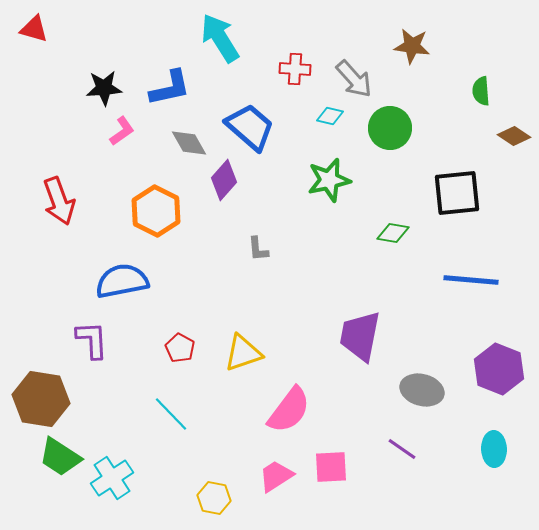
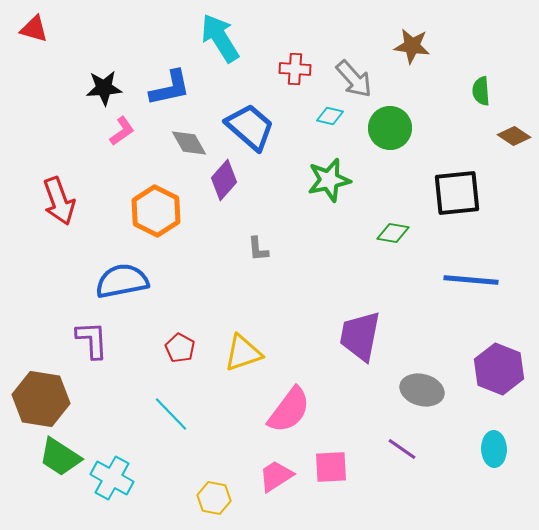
cyan cross: rotated 27 degrees counterclockwise
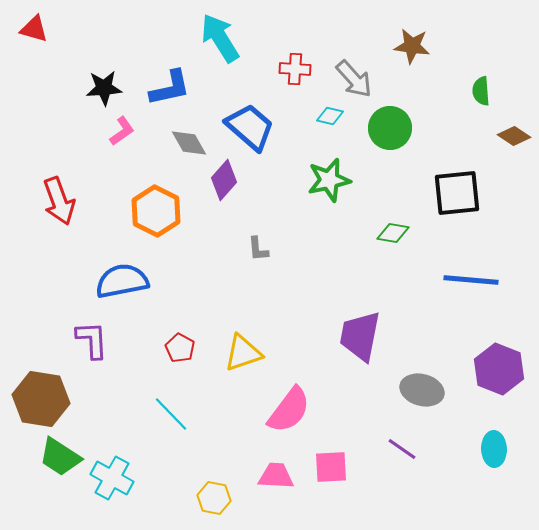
pink trapezoid: rotated 36 degrees clockwise
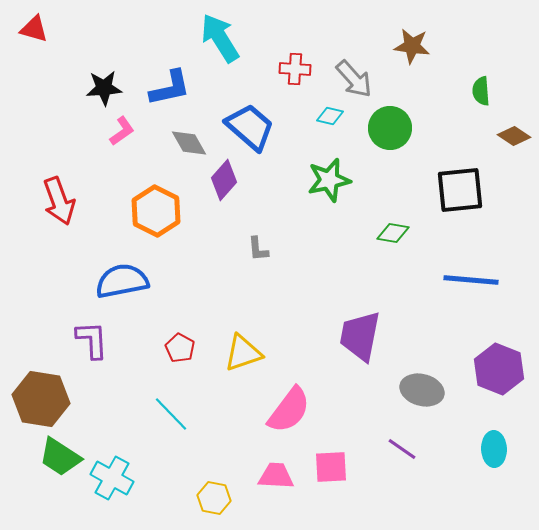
black square: moved 3 px right, 3 px up
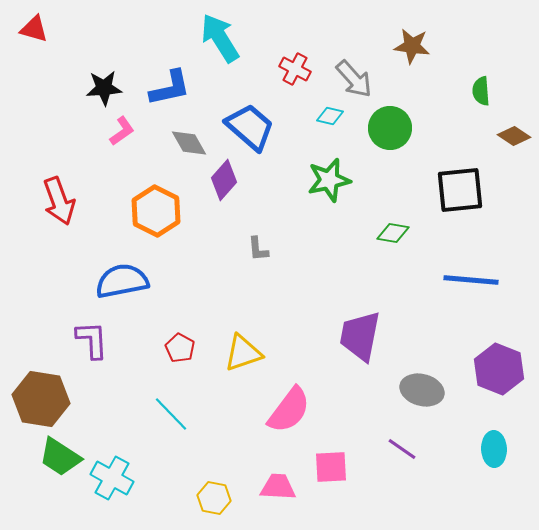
red cross: rotated 24 degrees clockwise
pink trapezoid: moved 2 px right, 11 px down
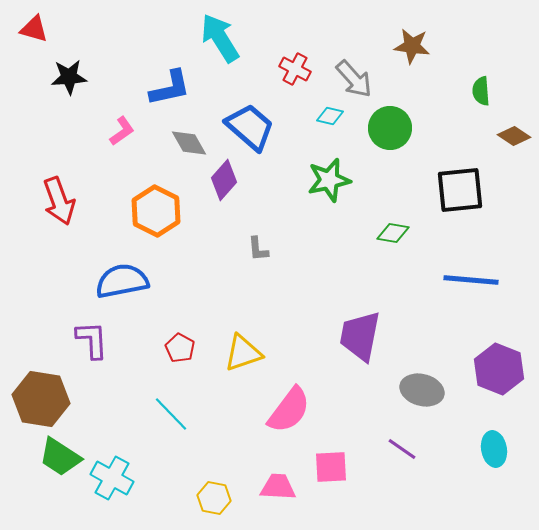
black star: moved 35 px left, 11 px up
cyan ellipse: rotated 8 degrees counterclockwise
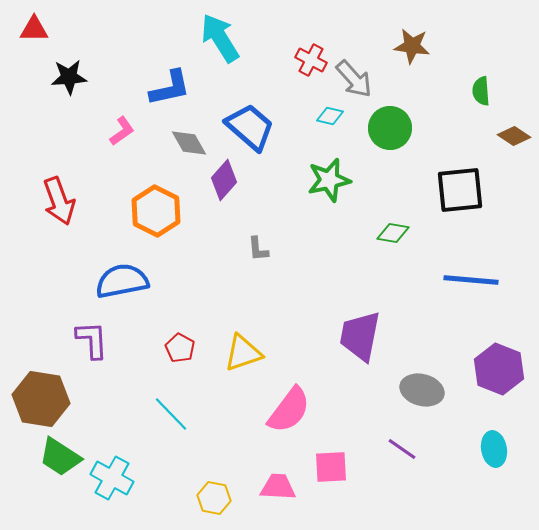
red triangle: rotated 16 degrees counterclockwise
red cross: moved 16 px right, 9 px up
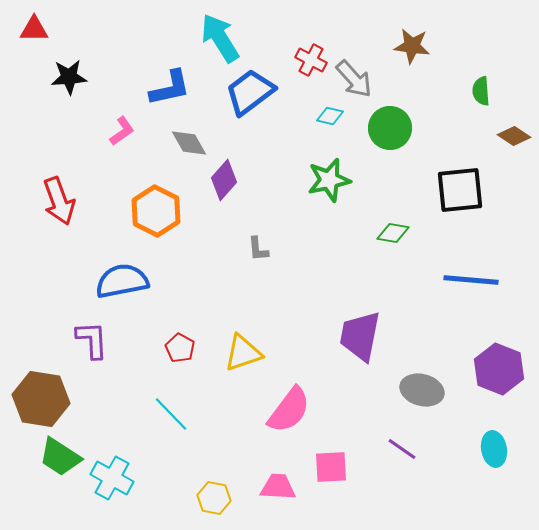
blue trapezoid: moved 35 px up; rotated 78 degrees counterclockwise
